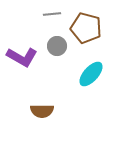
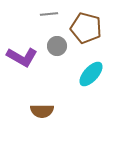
gray line: moved 3 px left
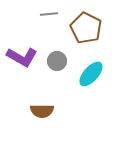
brown pentagon: rotated 12 degrees clockwise
gray circle: moved 15 px down
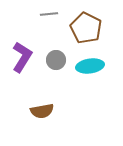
purple L-shape: rotated 88 degrees counterclockwise
gray circle: moved 1 px left, 1 px up
cyan ellipse: moved 1 px left, 8 px up; rotated 40 degrees clockwise
brown semicircle: rotated 10 degrees counterclockwise
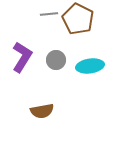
brown pentagon: moved 8 px left, 9 px up
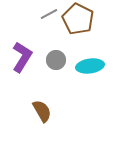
gray line: rotated 24 degrees counterclockwise
brown semicircle: rotated 110 degrees counterclockwise
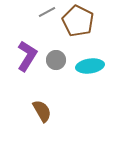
gray line: moved 2 px left, 2 px up
brown pentagon: moved 2 px down
purple L-shape: moved 5 px right, 1 px up
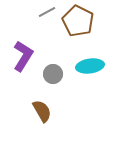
purple L-shape: moved 4 px left
gray circle: moved 3 px left, 14 px down
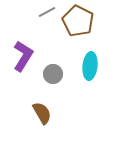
cyan ellipse: rotated 76 degrees counterclockwise
brown semicircle: moved 2 px down
